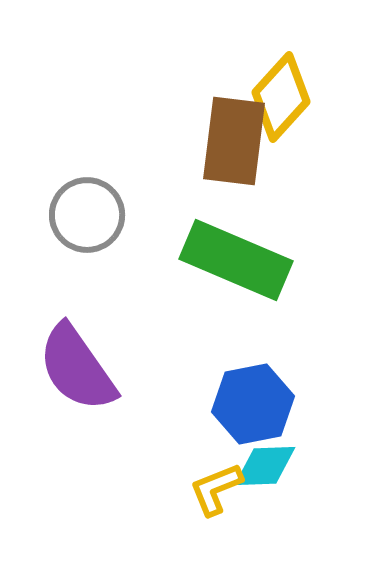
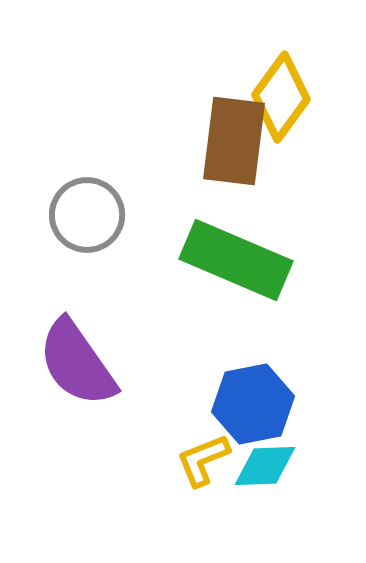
yellow diamond: rotated 6 degrees counterclockwise
purple semicircle: moved 5 px up
yellow L-shape: moved 13 px left, 29 px up
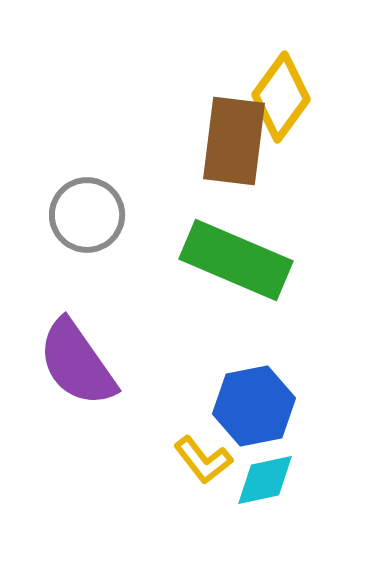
blue hexagon: moved 1 px right, 2 px down
yellow L-shape: rotated 106 degrees counterclockwise
cyan diamond: moved 14 px down; rotated 10 degrees counterclockwise
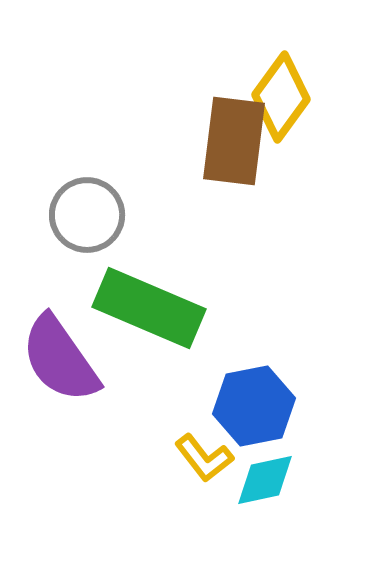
green rectangle: moved 87 px left, 48 px down
purple semicircle: moved 17 px left, 4 px up
yellow L-shape: moved 1 px right, 2 px up
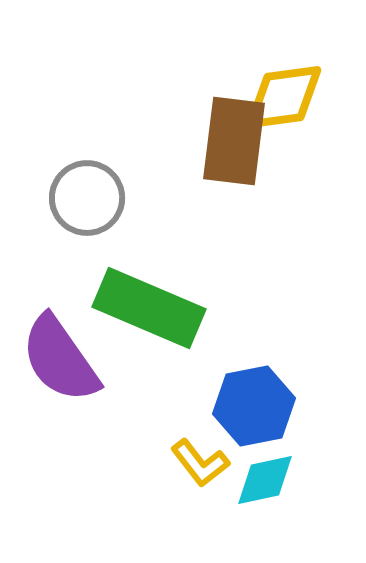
yellow diamond: moved 3 px right; rotated 46 degrees clockwise
gray circle: moved 17 px up
yellow L-shape: moved 4 px left, 5 px down
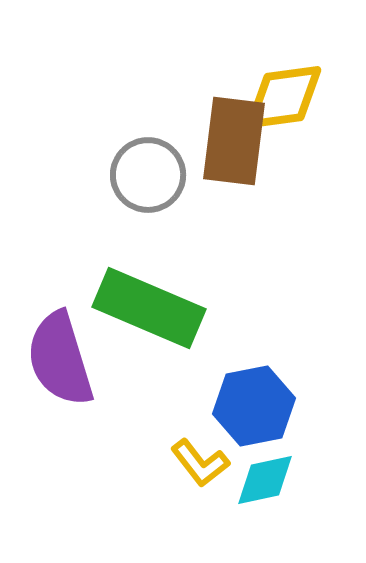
gray circle: moved 61 px right, 23 px up
purple semicircle: rotated 18 degrees clockwise
